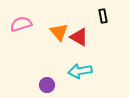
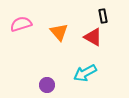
red triangle: moved 14 px right
cyan arrow: moved 5 px right, 2 px down; rotated 20 degrees counterclockwise
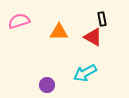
black rectangle: moved 1 px left, 3 px down
pink semicircle: moved 2 px left, 3 px up
orange triangle: rotated 48 degrees counterclockwise
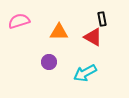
purple circle: moved 2 px right, 23 px up
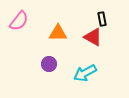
pink semicircle: rotated 145 degrees clockwise
orange triangle: moved 1 px left, 1 px down
purple circle: moved 2 px down
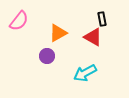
orange triangle: rotated 30 degrees counterclockwise
purple circle: moved 2 px left, 8 px up
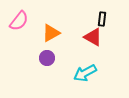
black rectangle: rotated 16 degrees clockwise
orange triangle: moved 7 px left
purple circle: moved 2 px down
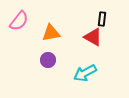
orange triangle: rotated 18 degrees clockwise
purple circle: moved 1 px right, 2 px down
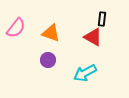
pink semicircle: moved 3 px left, 7 px down
orange triangle: rotated 30 degrees clockwise
